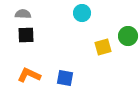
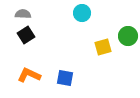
black square: rotated 30 degrees counterclockwise
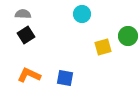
cyan circle: moved 1 px down
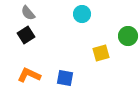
gray semicircle: moved 5 px right, 1 px up; rotated 133 degrees counterclockwise
yellow square: moved 2 px left, 6 px down
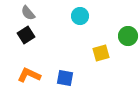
cyan circle: moved 2 px left, 2 px down
